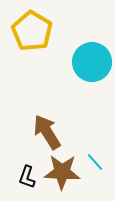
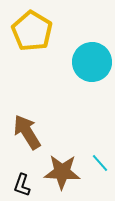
brown arrow: moved 20 px left
cyan line: moved 5 px right, 1 px down
black L-shape: moved 5 px left, 8 px down
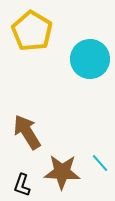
cyan circle: moved 2 px left, 3 px up
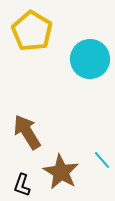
cyan line: moved 2 px right, 3 px up
brown star: moved 1 px left; rotated 27 degrees clockwise
